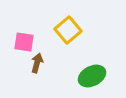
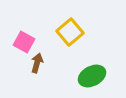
yellow square: moved 2 px right, 2 px down
pink square: rotated 20 degrees clockwise
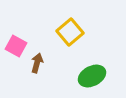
pink square: moved 8 px left, 4 px down
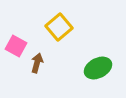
yellow square: moved 11 px left, 5 px up
green ellipse: moved 6 px right, 8 px up
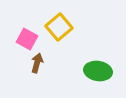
pink square: moved 11 px right, 7 px up
green ellipse: moved 3 px down; rotated 36 degrees clockwise
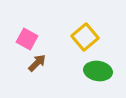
yellow square: moved 26 px right, 10 px down
brown arrow: rotated 30 degrees clockwise
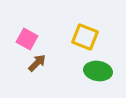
yellow square: rotated 28 degrees counterclockwise
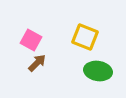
pink square: moved 4 px right, 1 px down
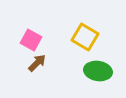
yellow square: rotated 8 degrees clockwise
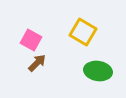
yellow square: moved 2 px left, 5 px up
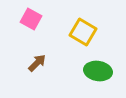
pink square: moved 21 px up
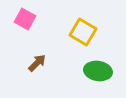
pink square: moved 6 px left
